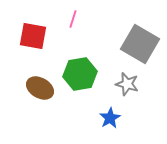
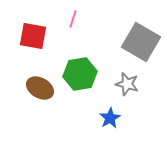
gray square: moved 1 px right, 2 px up
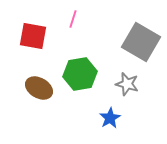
brown ellipse: moved 1 px left
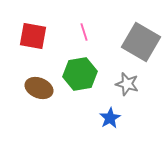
pink line: moved 11 px right, 13 px down; rotated 36 degrees counterclockwise
brown ellipse: rotated 8 degrees counterclockwise
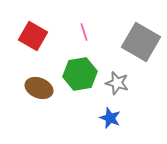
red square: rotated 20 degrees clockwise
gray star: moved 10 px left, 1 px up
blue star: rotated 20 degrees counterclockwise
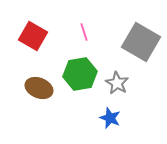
gray star: rotated 15 degrees clockwise
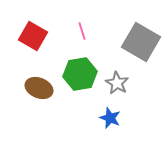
pink line: moved 2 px left, 1 px up
